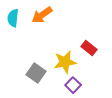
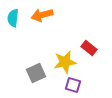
orange arrow: rotated 20 degrees clockwise
gray square: rotated 30 degrees clockwise
purple square: rotated 28 degrees counterclockwise
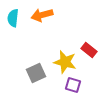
red rectangle: moved 2 px down
yellow star: rotated 25 degrees clockwise
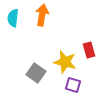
orange arrow: rotated 115 degrees clockwise
red rectangle: rotated 35 degrees clockwise
gray square: rotated 30 degrees counterclockwise
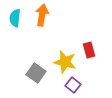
cyan semicircle: moved 2 px right
purple square: rotated 21 degrees clockwise
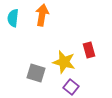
cyan semicircle: moved 2 px left
yellow star: moved 1 px left
gray square: rotated 18 degrees counterclockwise
purple square: moved 2 px left, 2 px down
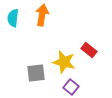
red rectangle: rotated 35 degrees counterclockwise
gray square: rotated 24 degrees counterclockwise
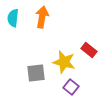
orange arrow: moved 2 px down
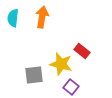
red rectangle: moved 7 px left, 1 px down
yellow star: moved 3 px left, 2 px down
gray square: moved 2 px left, 2 px down
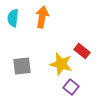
gray square: moved 12 px left, 9 px up
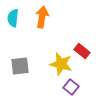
gray square: moved 2 px left
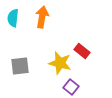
yellow star: moved 1 px left, 1 px up
